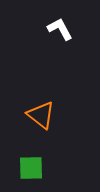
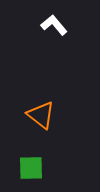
white L-shape: moved 6 px left, 4 px up; rotated 12 degrees counterclockwise
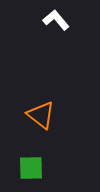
white L-shape: moved 2 px right, 5 px up
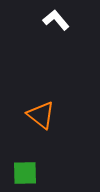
green square: moved 6 px left, 5 px down
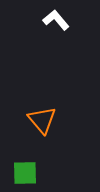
orange triangle: moved 1 px right, 5 px down; rotated 12 degrees clockwise
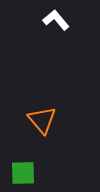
green square: moved 2 px left
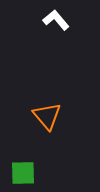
orange triangle: moved 5 px right, 4 px up
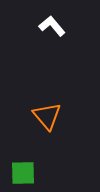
white L-shape: moved 4 px left, 6 px down
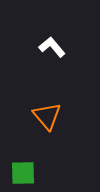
white L-shape: moved 21 px down
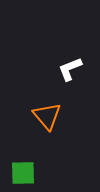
white L-shape: moved 18 px right, 22 px down; rotated 72 degrees counterclockwise
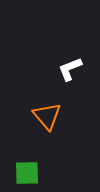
green square: moved 4 px right
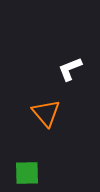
orange triangle: moved 1 px left, 3 px up
